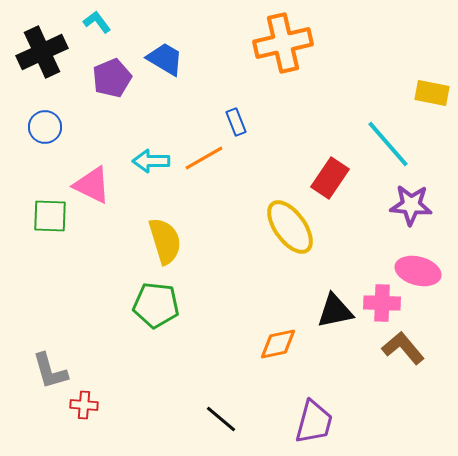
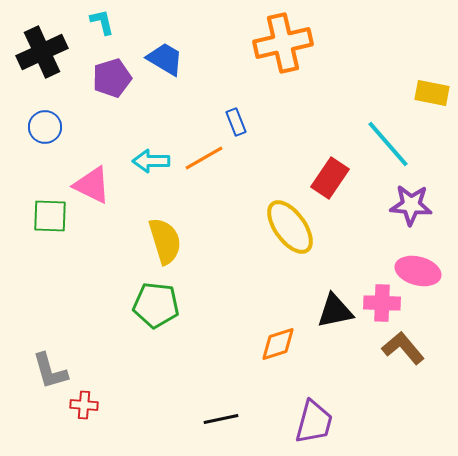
cyan L-shape: moved 5 px right; rotated 24 degrees clockwise
purple pentagon: rotated 6 degrees clockwise
orange diamond: rotated 6 degrees counterclockwise
black line: rotated 52 degrees counterclockwise
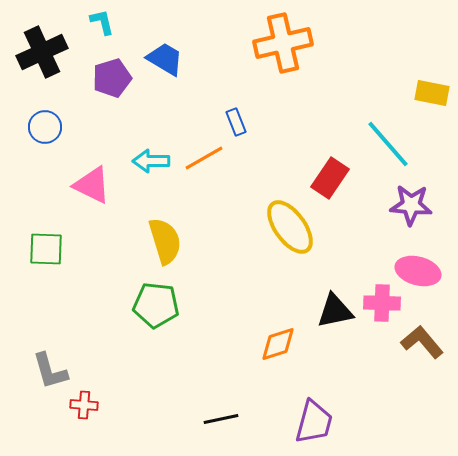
green square: moved 4 px left, 33 px down
brown L-shape: moved 19 px right, 6 px up
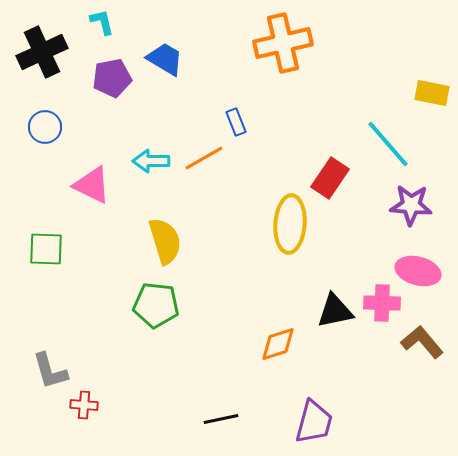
purple pentagon: rotated 6 degrees clockwise
yellow ellipse: moved 3 px up; rotated 40 degrees clockwise
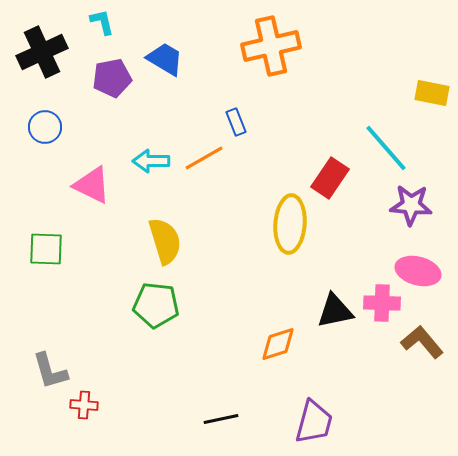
orange cross: moved 12 px left, 3 px down
cyan line: moved 2 px left, 4 px down
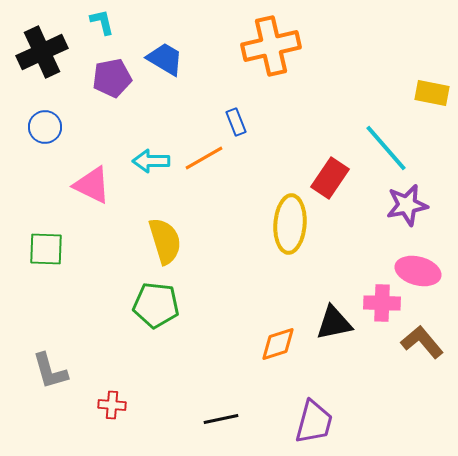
purple star: moved 4 px left; rotated 15 degrees counterclockwise
black triangle: moved 1 px left, 12 px down
red cross: moved 28 px right
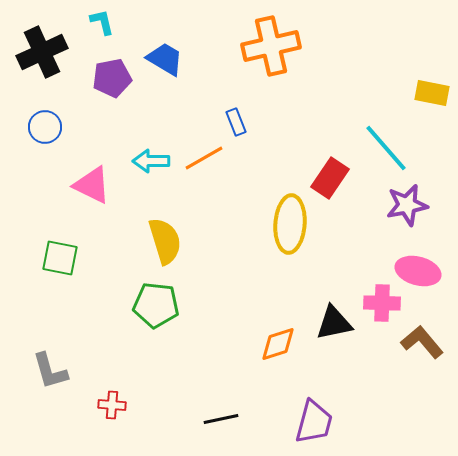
green square: moved 14 px right, 9 px down; rotated 9 degrees clockwise
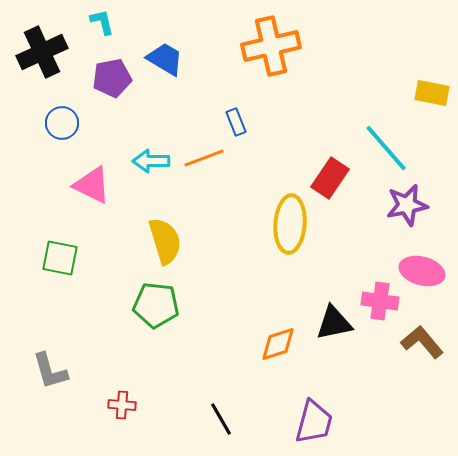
blue circle: moved 17 px right, 4 px up
orange line: rotated 9 degrees clockwise
pink ellipse: moved 4 px right
pink cross: moved 2 px left, 2 px up; rotated 6 degrees clockwise
red cross: moved 10 px right
black line: rotated 72 degrees clockwise
